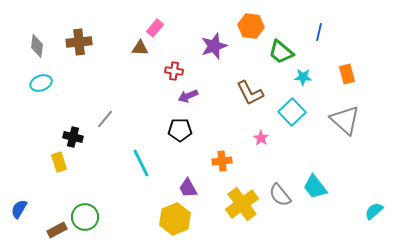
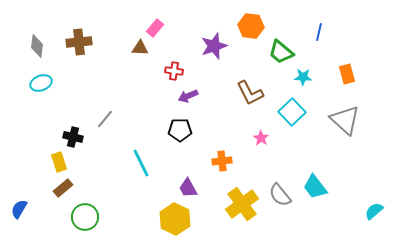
yellow hexagon: rotated 12 degrees counterclockwise
brown rectangle: moved 6 px right, 42 px up; rotated 12 degrees counterclockwise
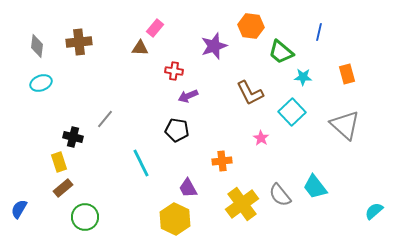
gray triangle: moved 5 px down
black pentagon: moved 3 px left; rotated 10 degrees clockwise
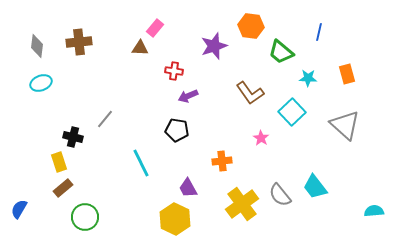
cyan star: moved 5 px right, 1 px down
brown L-shape: rotated 8 degrees counterclockwise
cyan semicircle: rotated 36 degrees clockwise
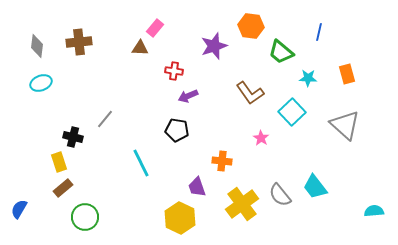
orange cross: rotated 12 degrees clockwise
purple trapezoid: moved 9 px right, 1 px up; rotated 10 degrees clockwise
yellow hexagon: moved 5 px right, 1 px up
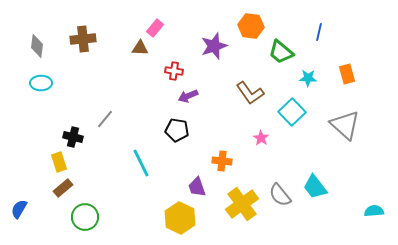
brown cross: moved 4 px right, 3 px up
cyan ellipse: rotated 20 degrees clockwise
